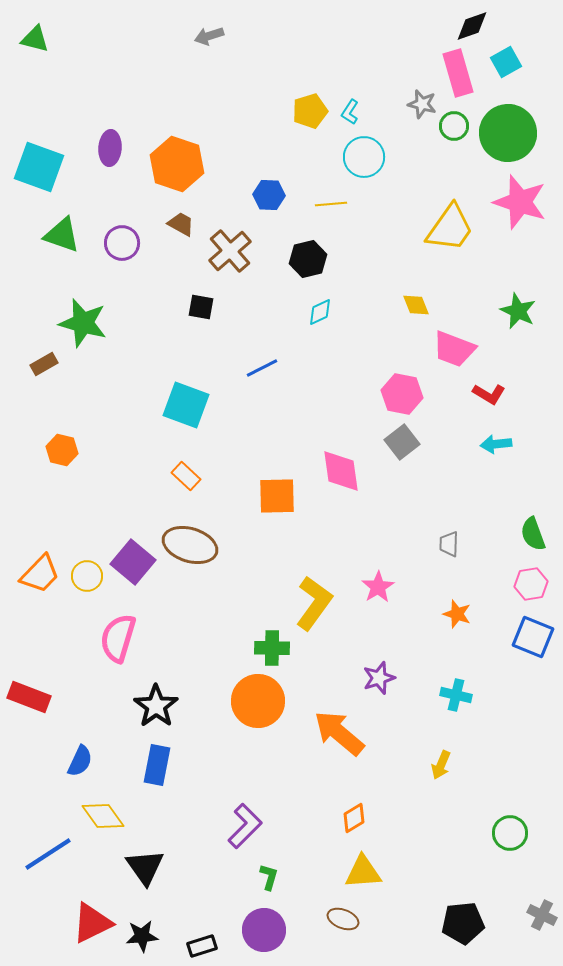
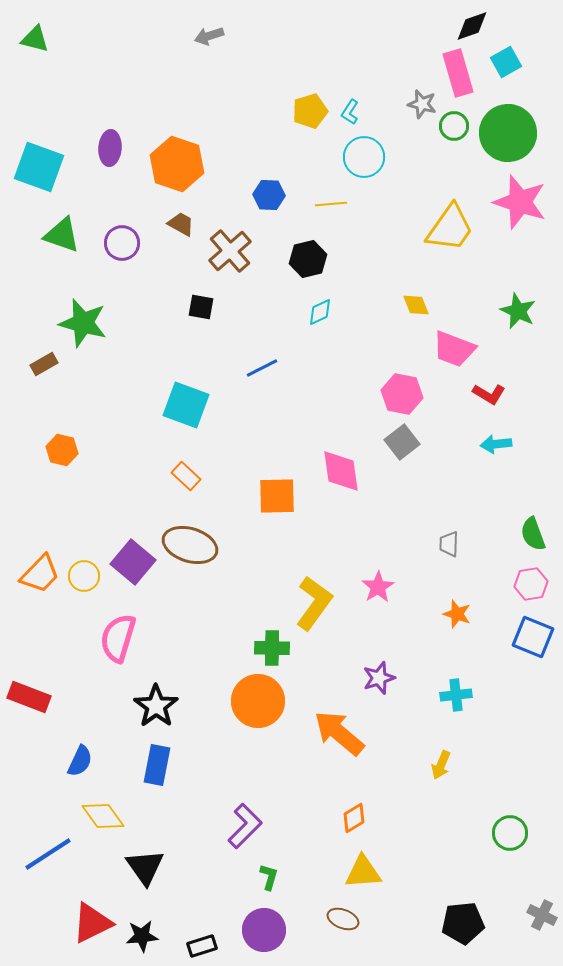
yellow circle at (87, 576): moved 3 px left
cyan cross at (456, 695): rotated 20 degrees counterclockwise
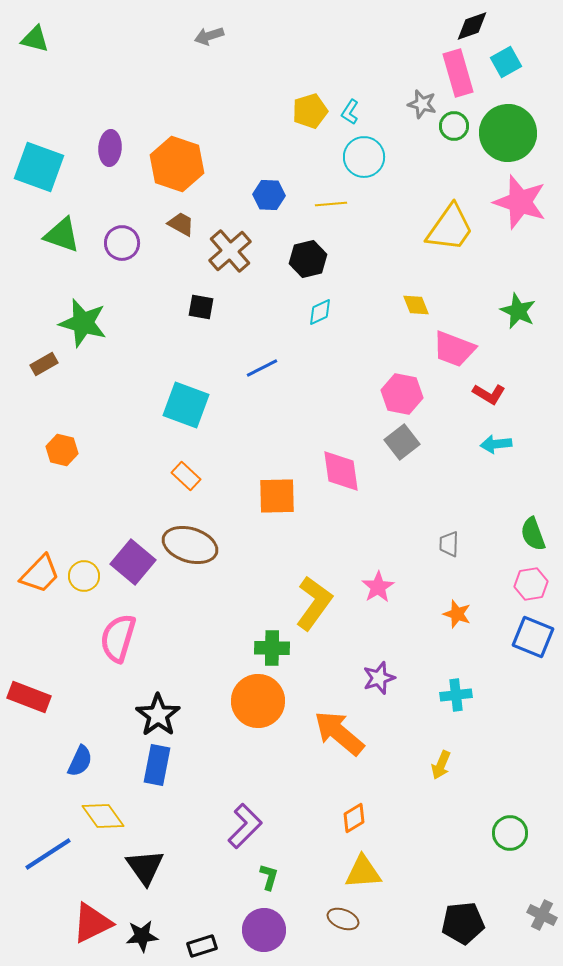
black star at (156, 706): moved 2 px right, 9 px down
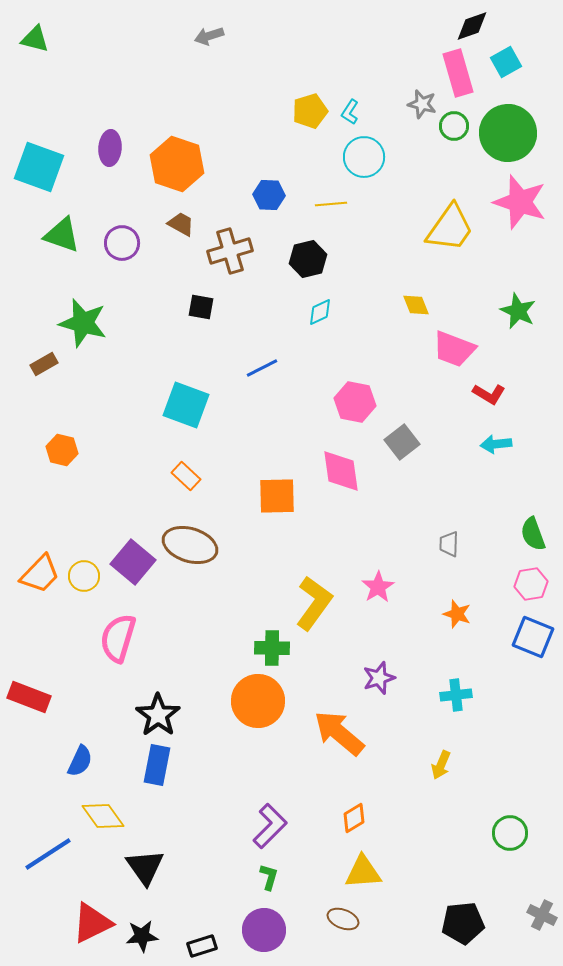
brown cross at (230, 251): rotated 24 degrees clockwise
pink hexagon at (402, 394): moved 47 px left, 8 px down
purple L-shape at (245, 826): moved 25 px right
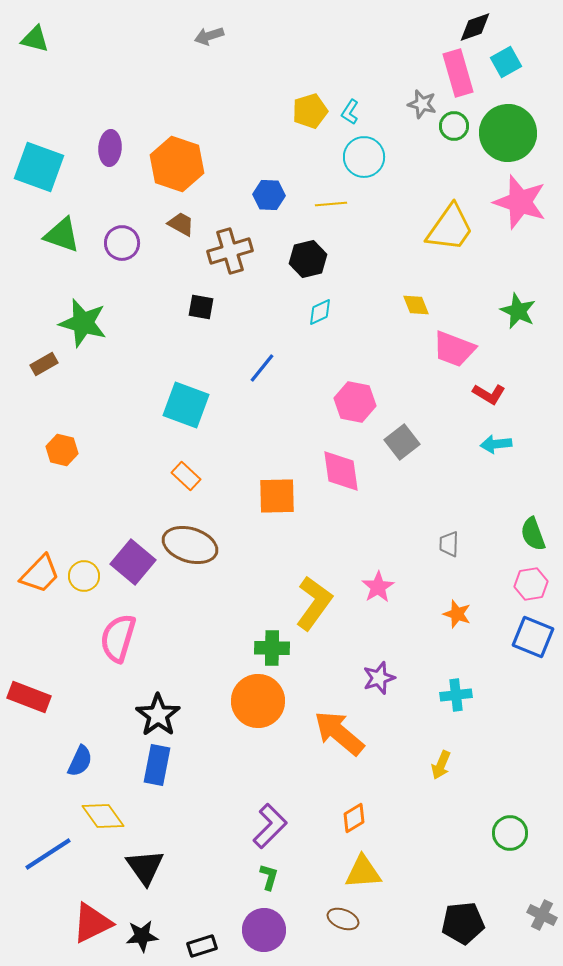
black diamond at (472, 26): moved 3 px right, 1 px down
blue line at (262, 368): rotated 24 degrees counterclockwise
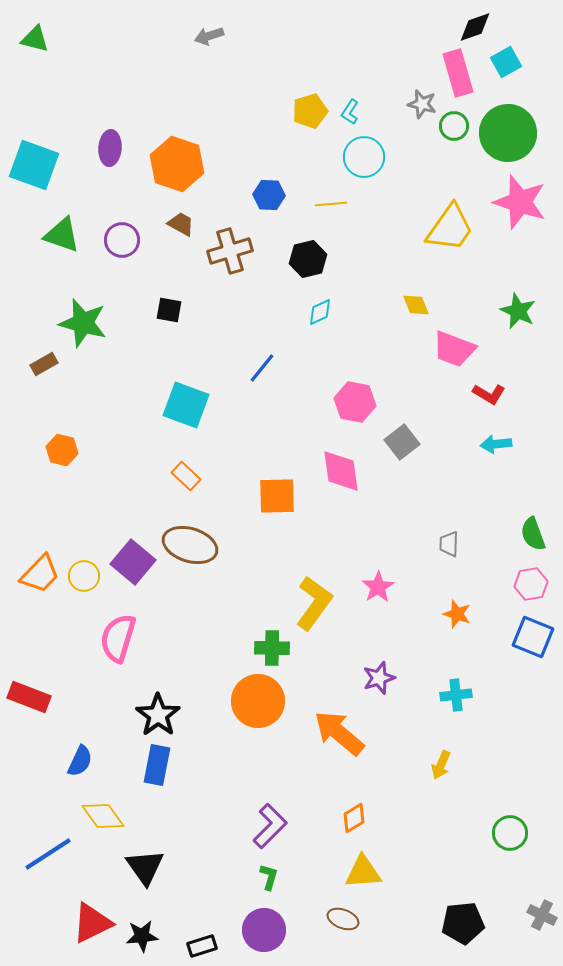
cyan square at (39, 167): moved 5 px left, 2 px up
purple circle at (122, 243): moved 3 px up
black square at (201, 307): moved 32 px left, 3 px down
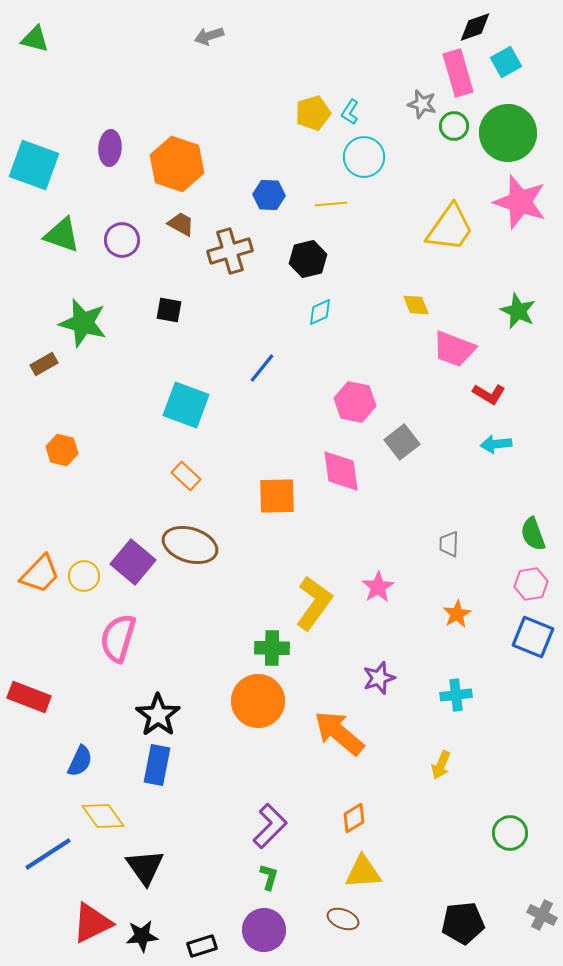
yellow pentagon at (310, 111): moved 3 px right, 2 px down
orange star at (457, 614): rotated 24 degrees clockwise
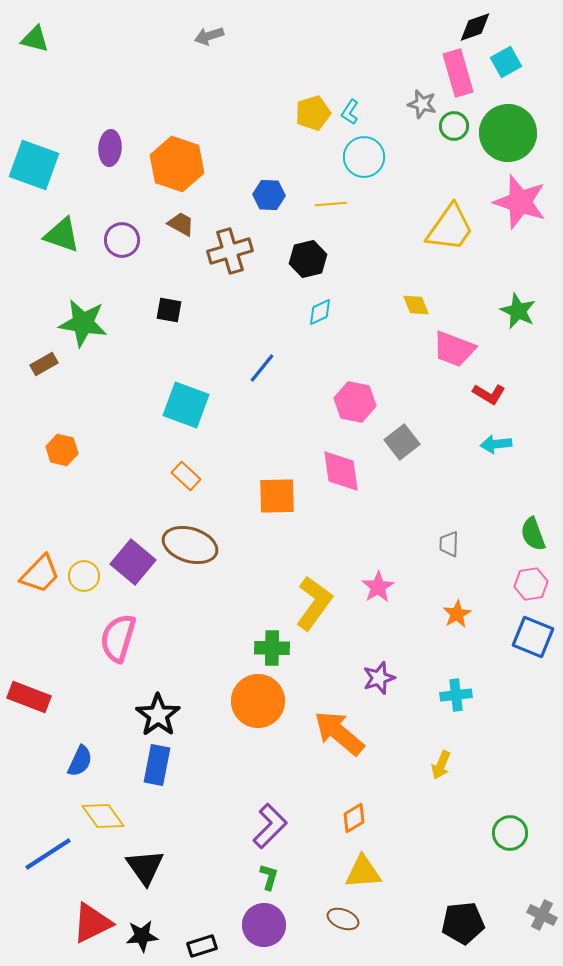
green star at (83, 323): rotated 6 degrees counterclockwise
purple circle at (264, 930): moved 5 px up
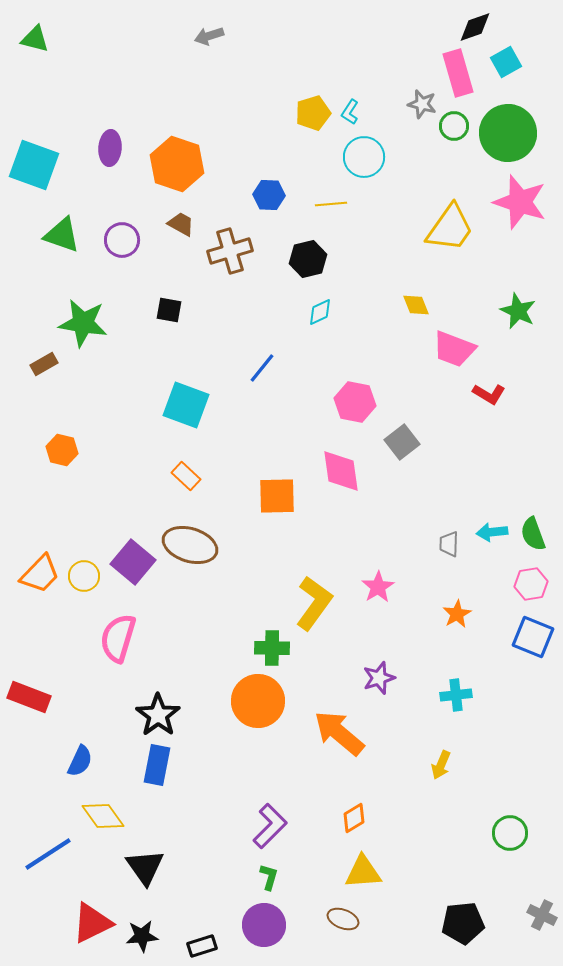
cyan arrow at (496, 444): moved 4 px left, 88 px down
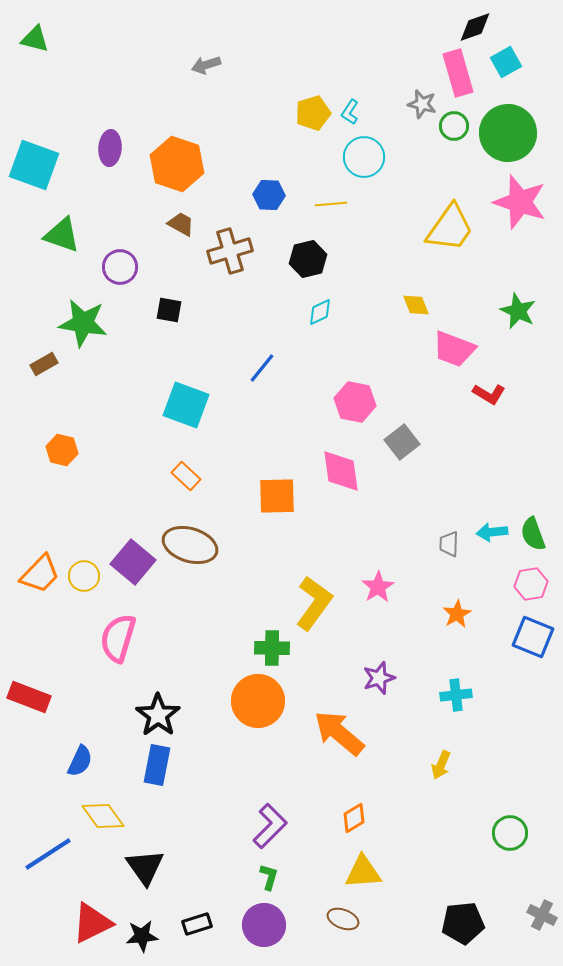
gray arrow at (209, 36): moved 3 px left, 29 px down
purple circle at (122, 240): moved 2 px left, 27 px down
black rectangle at (202, 946): moved 5 px left, 22 px up
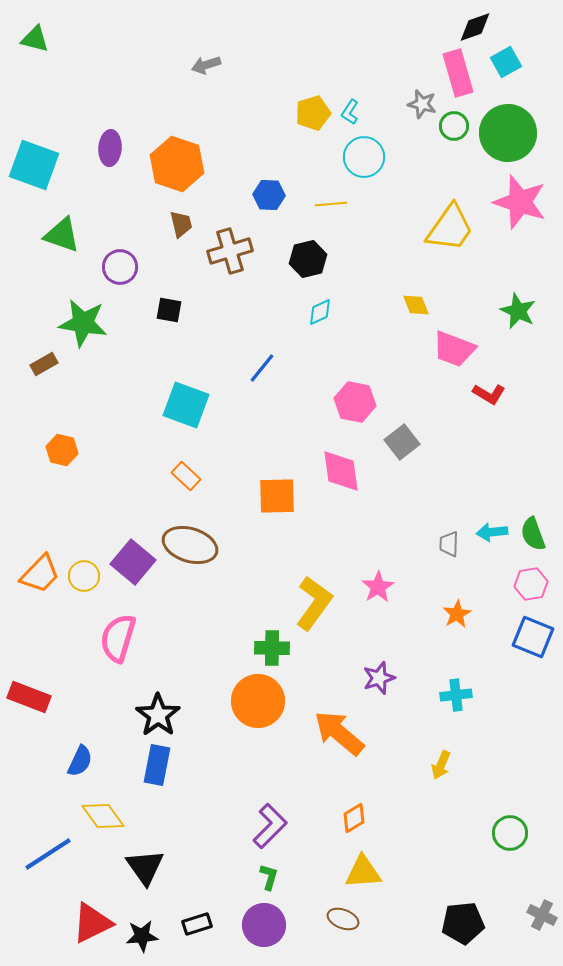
brown trapezoid at (181, 224): rotated 48 degrees clockwise
